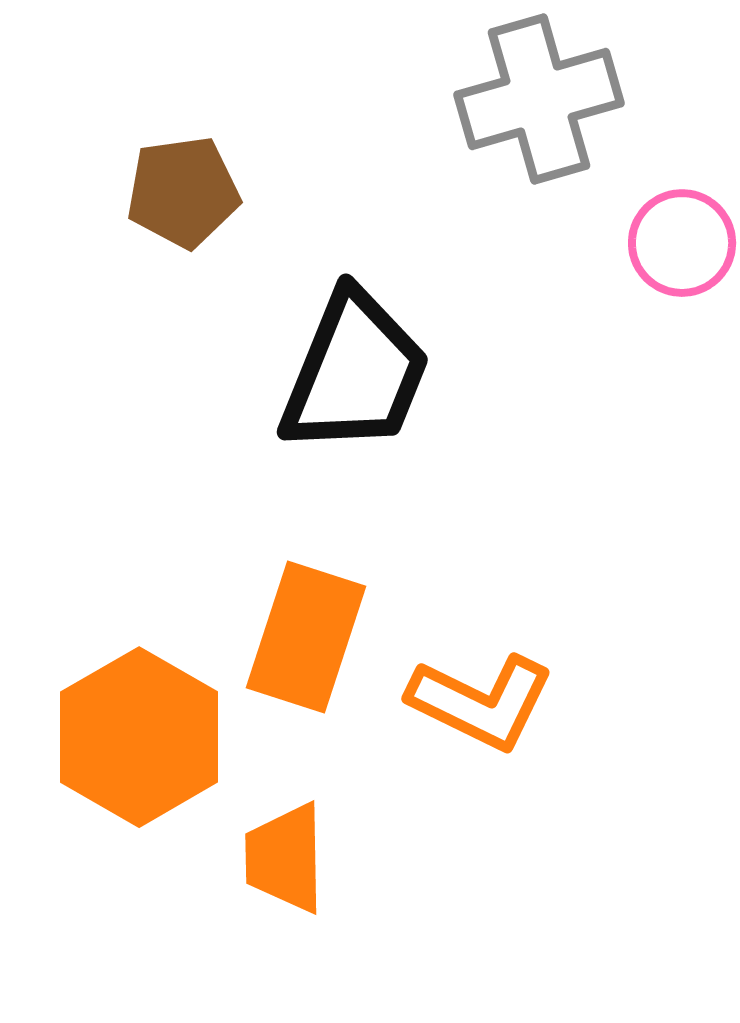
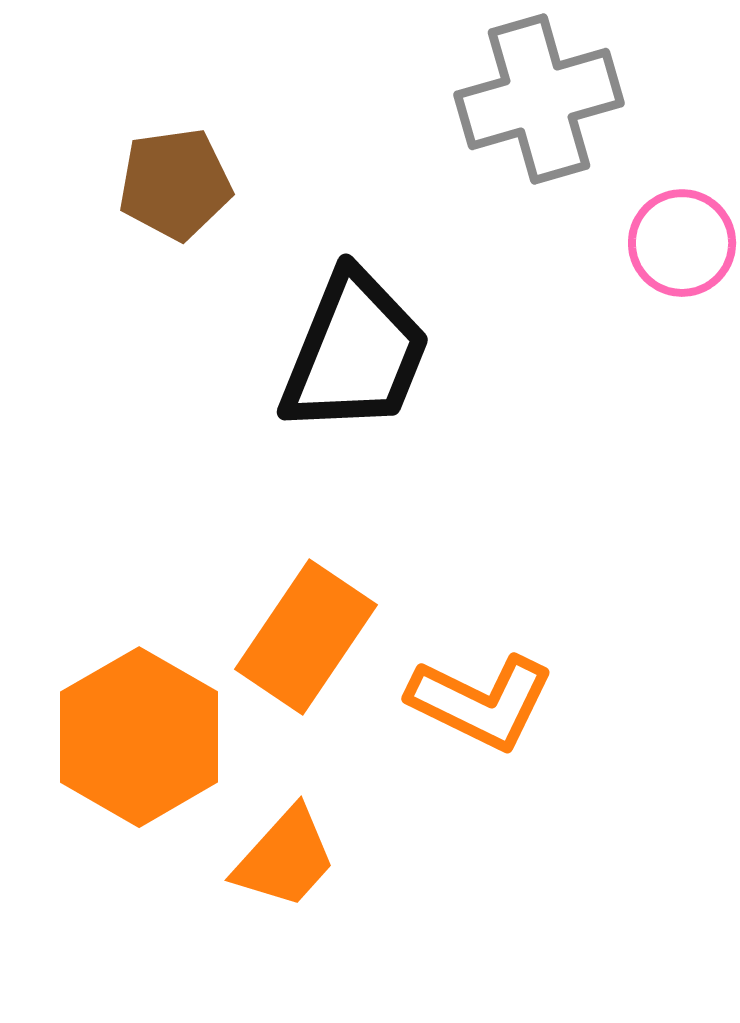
brown pentagon: moved 8 px left, 8 px up
black trapezoid: moved 20 px up
orange rectangle: rotated 16 degrees clockwise
orange trapezoid: rotated 137 degrees counterclockwise
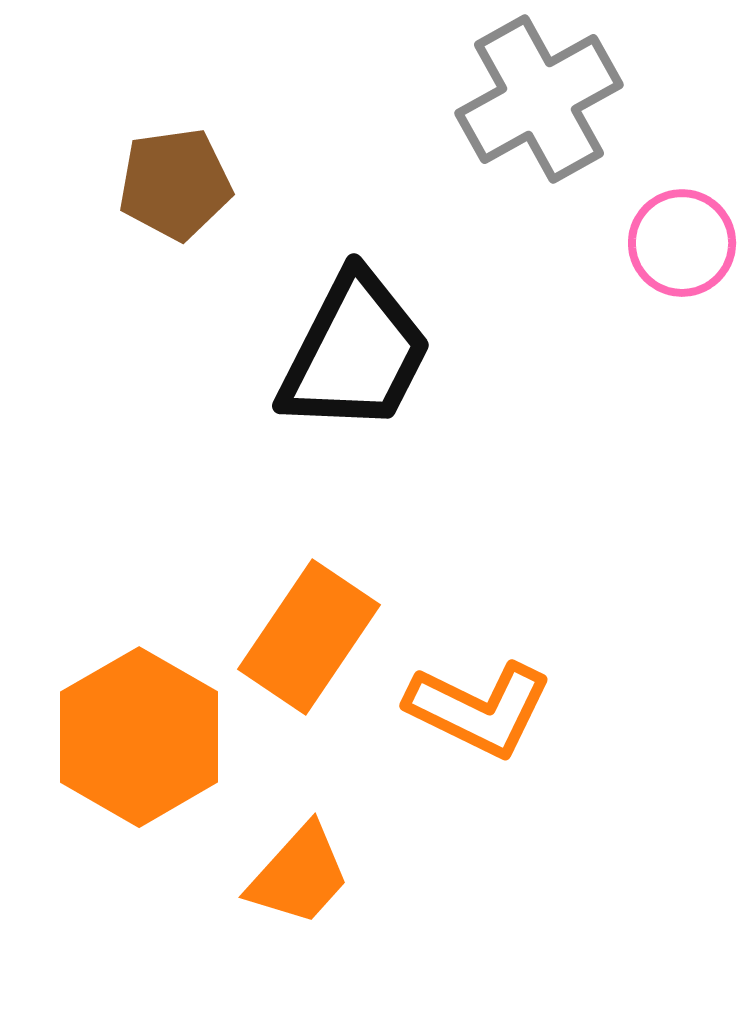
gray cross: rotated 13 degrees counterclockwise
black trapezoid: rotated 5 degrees clockwise
orange rectangle: moved 3 px right
orange L-shape: moved 2 px left, 7 px down
orange trapezoid: moved 14 px right, 17 px down
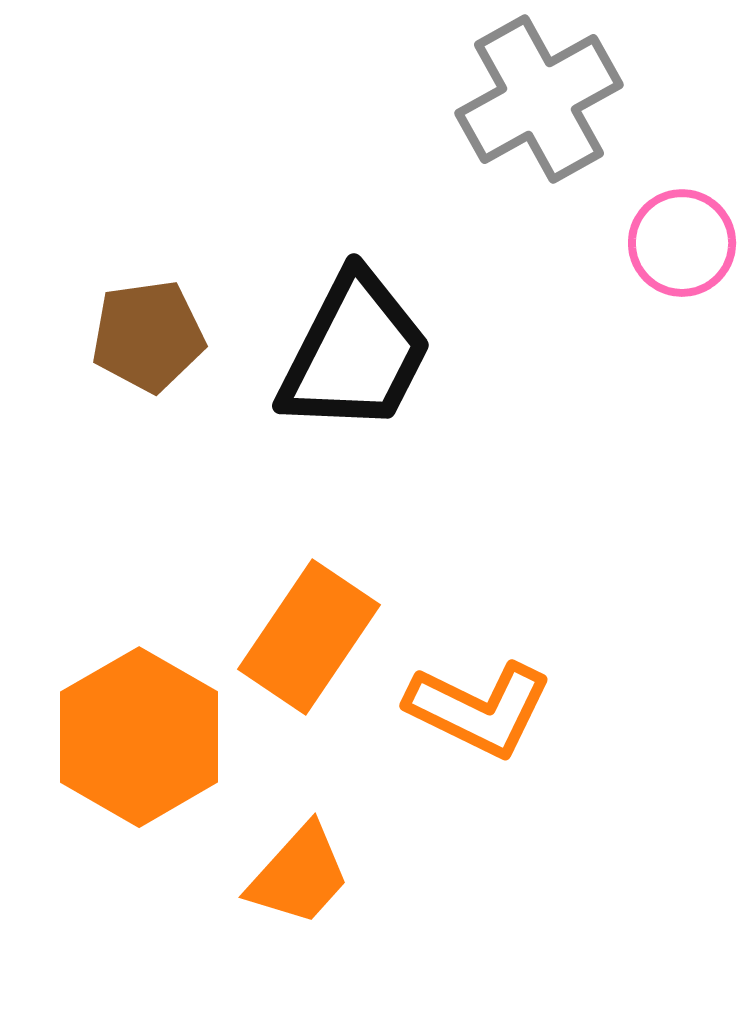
brown pentagon: moved 27 px left, 152 px down
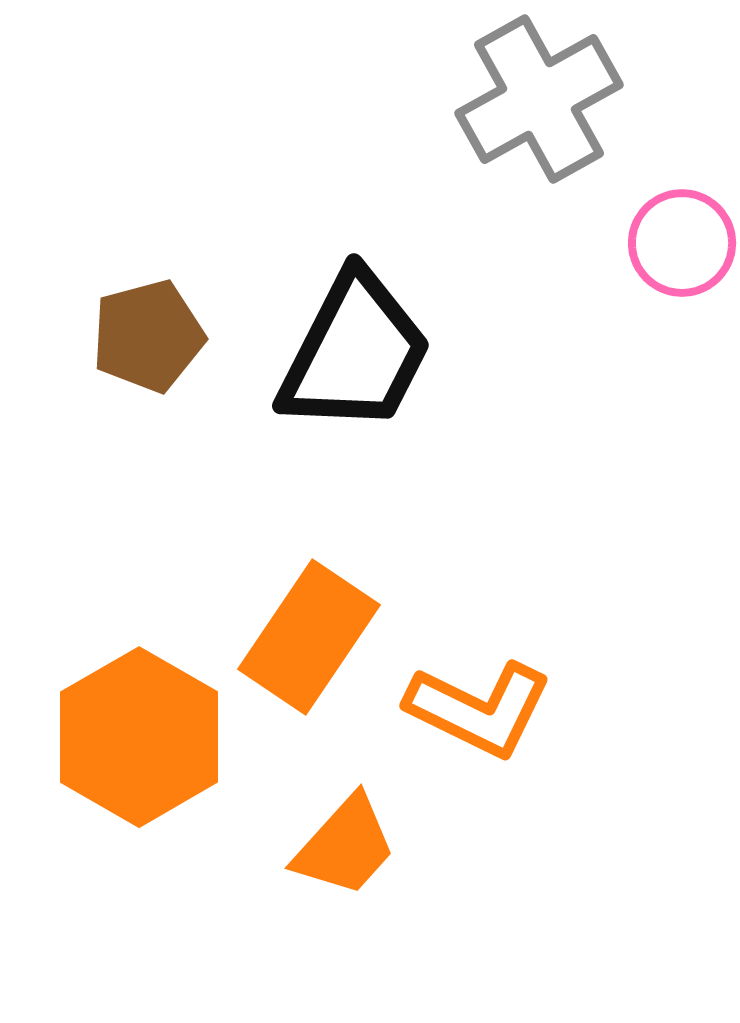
brown pentagon: rotated 7 degrees counterclockwise
orange trapezoid: moved 46 px right, 29 px up
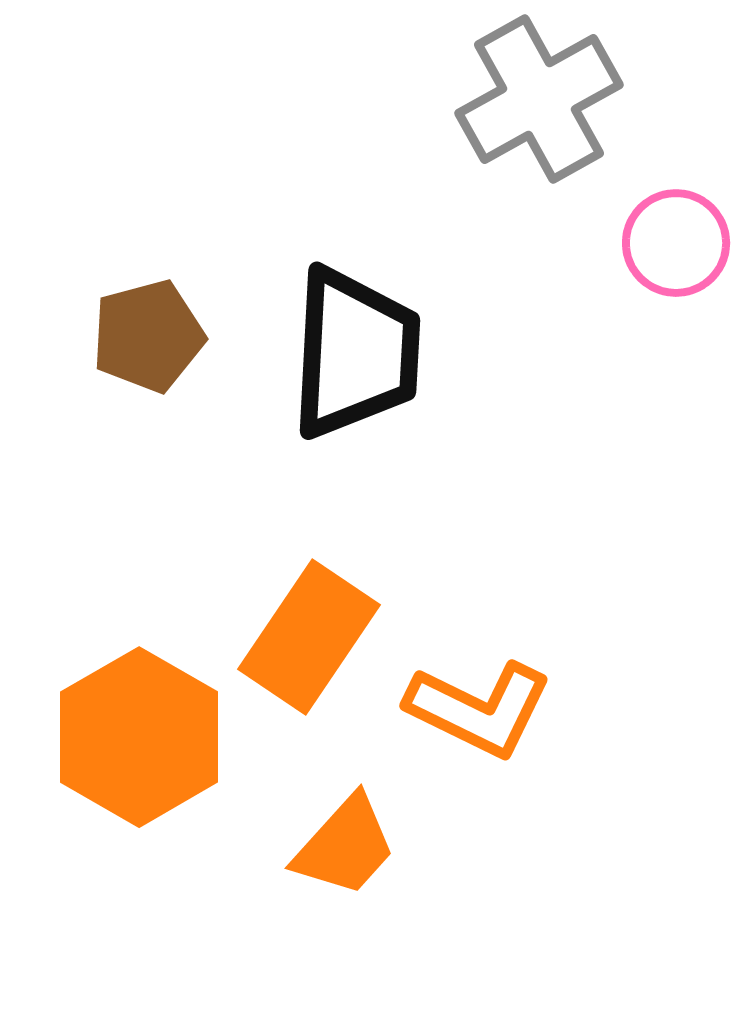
pink circle: moved 6 px left
black trapezoid: rotated 24 degrees counterclockwise
